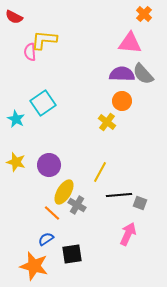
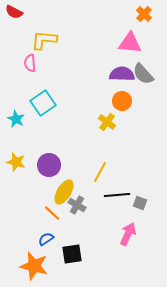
red semicircle: moved 5 px up
pink semicircle: moved 11 px down
black line: moved 2 px left
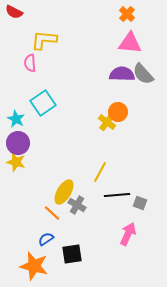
orange cross: moved 17 px left
orange circle: moved 4 px left, 11 px down
purple circle: moved 31 px left, 22 px up
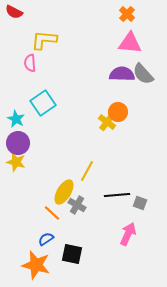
yellow line: moved 13 px left, 1 px up
black square: rotated 20 degrees clockwise
orange star: moved 2 px right, 1 px up
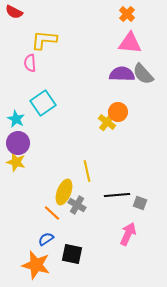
yellow line: rotated 40 degrees counterclockwise
yellow ellipse: rotated 10 degrees counterclockwise
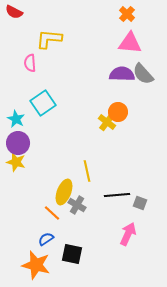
yellow L-shape: moved 5 px right, 1 px up
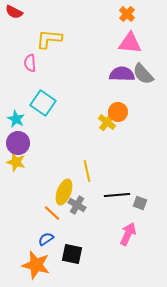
cyan square: rotated 20 degrees counterclockwise
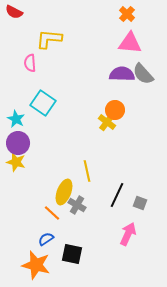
orange circle: moved 3 px left, 2 px up
black line: rotated 60 degrees counterclockwise
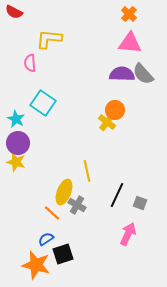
orange cross: moved 2 px right
black square: moved 9 px left; rotated 30 degrees counterclockwise
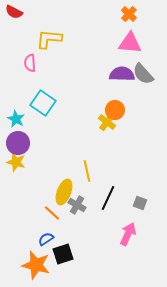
black line: moved 9 px left, 3 px down
